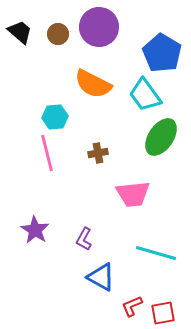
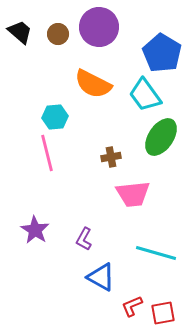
brown cross: moved 13 px right, 4 px down
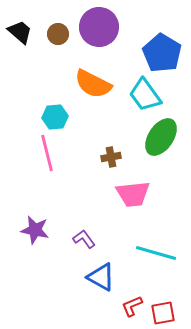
purple star: rotated 20 degrees counterclockwise
purple L-shape: rotated 115 degrees clockwise
